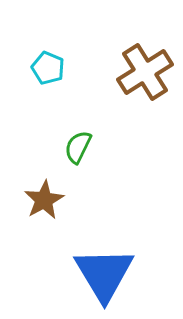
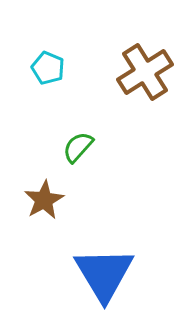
green semicircle: rotated 16 degrees clockwise
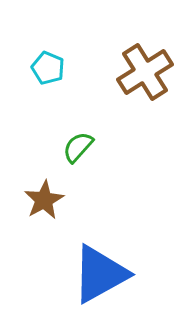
blue triangle: moved 4 px left; rotated 32 degrees clockwise
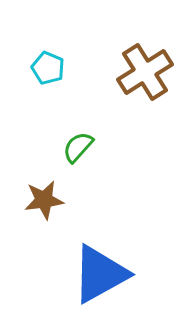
brown star: rotated 21 degrees clockwise
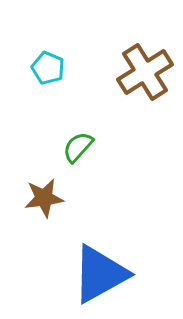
brown star: moved 2 px up
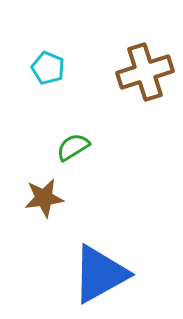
brown cross: rotated 14 degrees clockwise
green semicircle: moved 5 px left; rotated 16 degrees clockwise
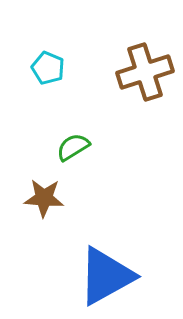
brown star: rotated 12 degrees clockwise
blue triangle: moved 6 px right, 2 px down
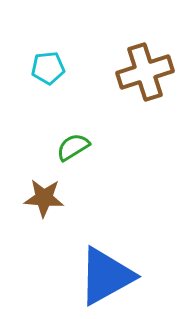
cyan pentagon: rotated 28 degrees counterclockwise
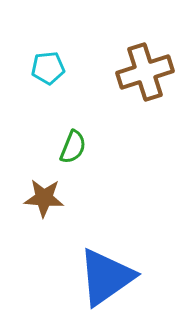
green semicircle: rotated 144 degrees clockwise
blue triangle: moved 1 px down; rotated 6 degrees counterclockwise
